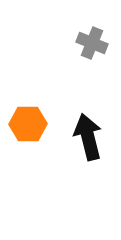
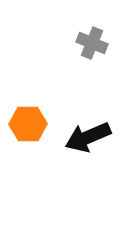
black arrow: rotated 99 degrees counterclockwise
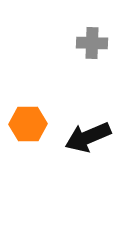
gray cross: rotated 20 degrees counterclockwise
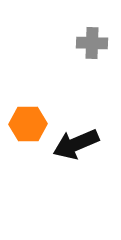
black arrow: moved 12 px left, 7 px down
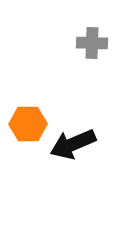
black arrow: moved 3 px left
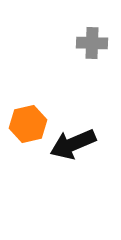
orange hexagon: rotated 12 degrees counterclockwise
